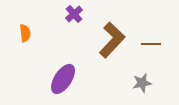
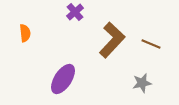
purple cross: moved 1 px right, 2 px up
brown line: rotated 24 degrees clockwise
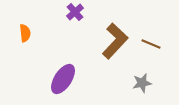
brown L-shape: moved 3 px right, 1 px down
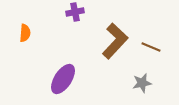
purple cross: rotated 30 degrees clockwise
orange semicircle: rotated 12 degrees clockwise
brown line: moved 3 px down
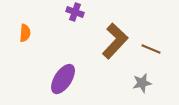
purple cross: rotated 30 degrees clockwise
brown line: moved 2 px down
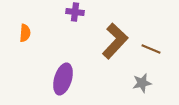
purple cross: rotated 12 degrees counterclockwise
purple ellipse: rotated 16 degrees counterclockwise
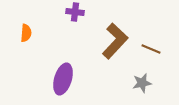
orange semicircle: moved 1 px right
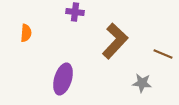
brown line: moved 12 px right, 5 px down
gray star: rotated 18 degrees clockwise
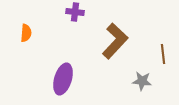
brown line: rotated 60 degrees clockwise
gray star: moved 2 px up
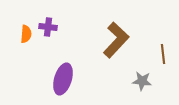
purple cross: moved 27 px left, 15 px down
orange semicircle: moved 1 px down
brown L-shape: moved 1 px right, 1 px up
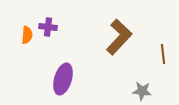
orange semicircle: moved 1 px right, 1 px down
brown L-shape: moved 3 px right, 3 px up
gray star: moved 10 px down
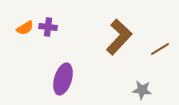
orange semicircle: moved 2 px left, 7 px up; rotated 54 degrees clockwise
brown line: moved 3 px left, 5 px up; rotated 66 degrees clockwise
gray star: moved 1 px up
